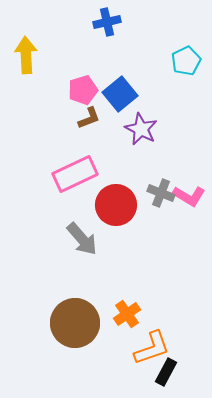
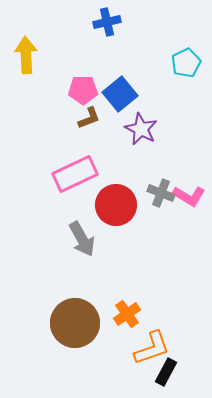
cyan pentagon: moved 2 px down
pink pentagon: rotated 16 degrees clockwise
gray arrow: rotated 12 degrees clockwise
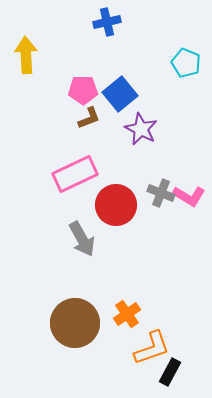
cyan pentagon: rotated 24 degrees counterclockwise
black rectangle: moved 4 px right
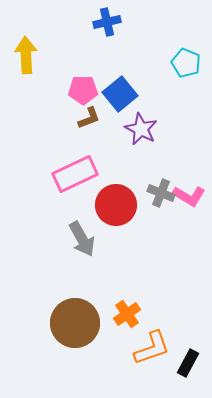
black rectangle: moved 18 px right, 9 px up
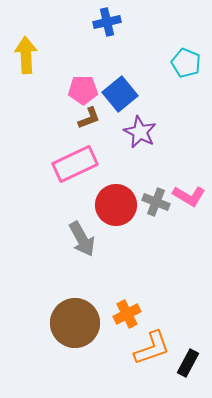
purple star: moved 1 px left, 3 px down
pink rectangle: moved 10 px up
gray cross: moved 5 px left, 9 px down
orange cross: rotated 8 degrees clockwise
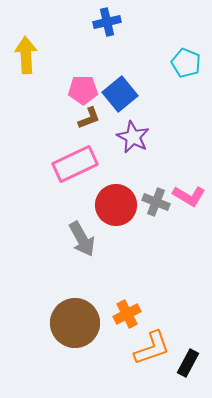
purple star: moved 7 px left, 5 px down
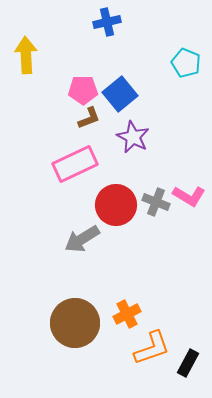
gray arrow: rotated 87 degrees clockwise
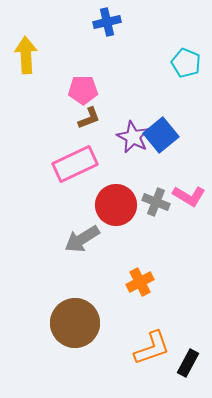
blue square: moved 41 px right, 41 px down
orange cross: moved 13 px right, 32 px up
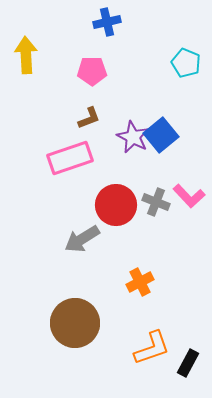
pink pentagon: moved 9 px right, 19 px up
pink rectangle: moved 5 px left, 6 px up; rotated 6 degrees clockwise
pink L-shape: rotated 16 degrees clockwise
